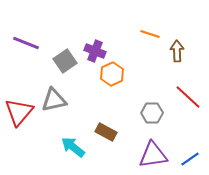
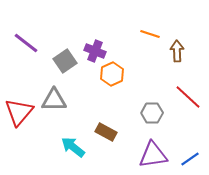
purple line: rotated 16 degrees clockwise
gray triangle: rotated 12 degrees clockwise
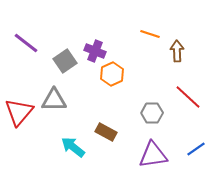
blue line: moved 6 px right, 10 px up
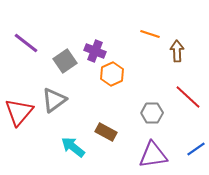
gray triangle: rotated 36 degrees counterclockwise
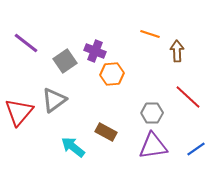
orange hexagon: rotated 20 degrees clockwise
purple triangle: moved 9 px up
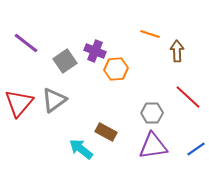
orange hexagon: moved 4 px right, 5 px up
red triangle: moved 9 px up
cyan arrow: moved 8 px right, 2 px down
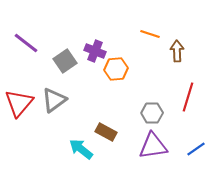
red line: rotated 64 degrees clockwise
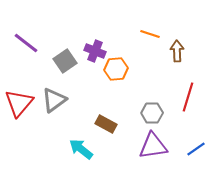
brown rectangle: moved 8 px up
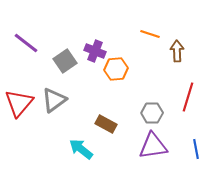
blue line: rotated 66 degrees counterclockwise
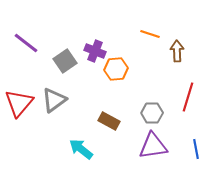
brown rectangle: moved 3 px right, 3 px up
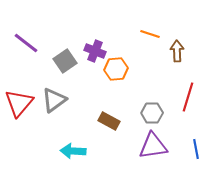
cyan arrow: moved 8 px left, 2 px down; rotated 35 degrees counterclockwise
